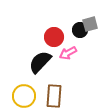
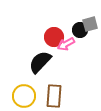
pink arrow: moved 2 px left, 9 px up
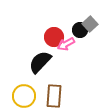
gray square: rotated 28 degrees counterclockwise
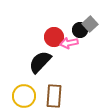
pink arrow: moved 3 px right, 1 px up; rotated 18 degrees clockwise
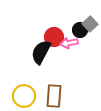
black semicircle: moved 1 px right, 10 px up; rotated 15 degrees counterclockwise
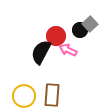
red circle: moved 2 px right, 1 px up
pink arrow: moved 1 px left, 7 px down; rotated 36 degrees clockwise
brown rectangle: moved 2 px left, 1 px up
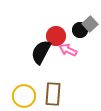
brown rectangle: moved 1 px right, 1 px up
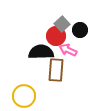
gray square: moved 28 px left
black semicircle: rotated 60 degrees clockwise
brown rectangle: moved 3 px right, 24 px up
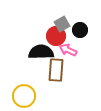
gray square: rotated 14 degrees clockwise
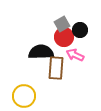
red circle: moved 8 px right, 1 px down
pink arrow: moved 7 px right, 5 px down
brown rectangle: moved 2 px up
